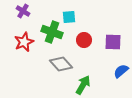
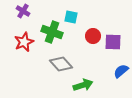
cyan square: moved 2 px right; rotated 16 degrees clockwise
red circle: moved 9 px right, 4 px up
green arrow: rotated 42 degrees clockwise
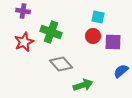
purple cross: rotated 24 degrees counterclockwise
cyan square: moved 27 px right
green cross: moved 1 px left
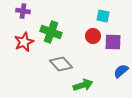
cyan square: moved 5 px right, 1 px up
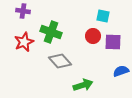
gray diamond: moved 1 px left, 3 px up
blue semicircle: rotated 21 degrees clockwise
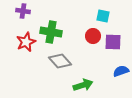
green cross: rotated 10 degrees counterclockwise
red star: moved 2 px right
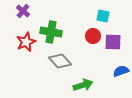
purple cross: rotated 32 degrees clockwise
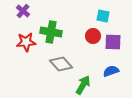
red star: rotated 18 degrees clockwise
gray diamond: moved 1 px right, 3 px down
blue semicircle: moved 10 px left
green arrow: rotated 42 degrees counterclockwise
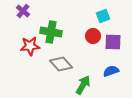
cyan square: rotated 32 degrees counterclockwise
red star: moved 4 px right, 4 px down
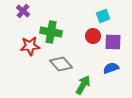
blue semicircle: moved 3 px up
